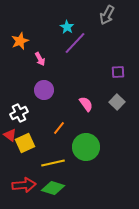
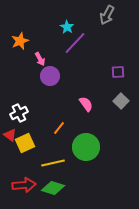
purple circle: moved 6 px right, 14 px up
gray square: moved 4 px right, 1 px up
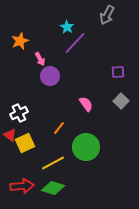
yellow line: rotated 15 degrees counterclockwise
red arrow: moved 2 px left, 1 px down
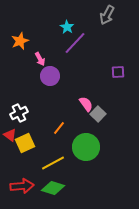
gray square: moved 23 px left, 13 px down
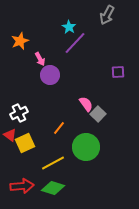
cyan star: moved 2 px right
purple circle: moved 1 px up
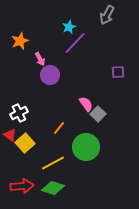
cyan star: rotated 16 degrees clockwise
yellow square: rotated 18 degrees counterclockwise
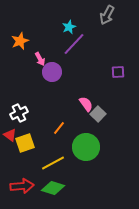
purple line: moved 1 px left, 1 px down
purple circle: moved 2 px right, 3 px up
yellow square: rotated 24 degrees clockwise
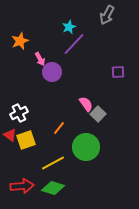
yellow square: moved 1 px right, 3 px up
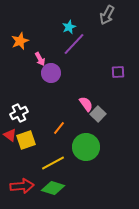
purple circle: moved 1 px left, 1 px down
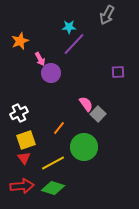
cyan star: rotated 24 degrees clockwise
red triangle: moved 14 px right, 23 px down; rotated 16 degrees clockwise
green circle: moved 2 px left
